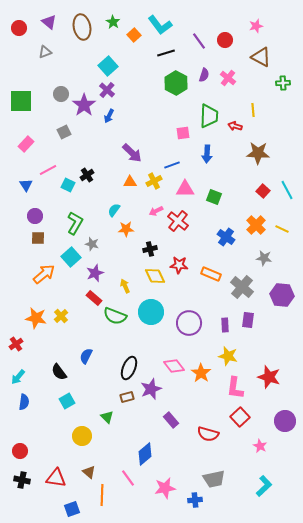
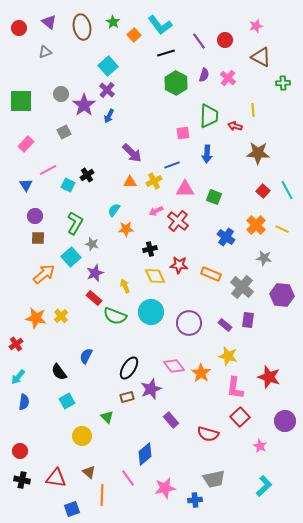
purple rectangle at (225, 325): rotated 48 degrees counterclockwise
black ellipse at (129, 368): rotated 10 degrees clockwise
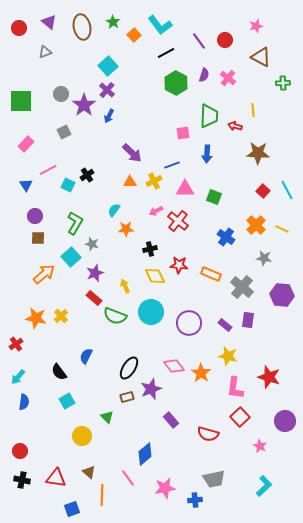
black line at (166, 53): rotated 12 degrees counterclockwise
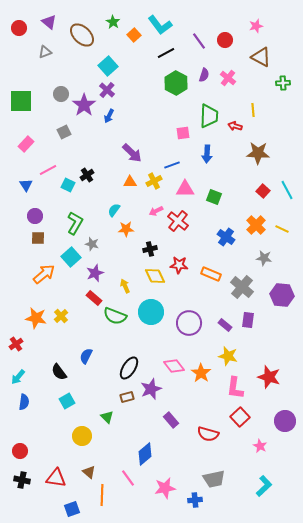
brown ellipse at (82, 27): moved 8 px down; rotated 35 degrees counterclockwise
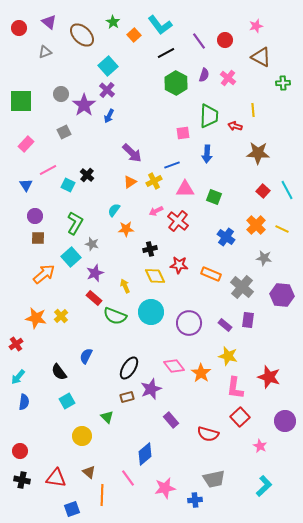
black cross at (87, 175): rotated 16 degrees counterclockwise
orange triangle at (130, 182): rotated 32 degrees counterclockwise
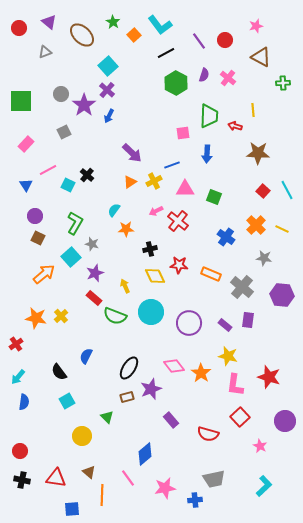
brown square at (38, 238): rotated 24 degrees clockwise
pink L-shape at (235, 388): moved 3 px up
blue square at (72, 509): rotated 14 degrees clockwise
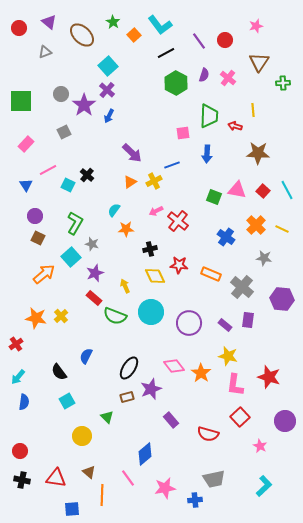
brown triangle at (261, 57): moved 2 px left, 5 px down; rotated 35 degrees clockwise
pink triangle at (185, 189): moved 52 px right, 1 px down; rotated 12 degrees clockwise
purple hexagon at (282, 295): moved 4 px down
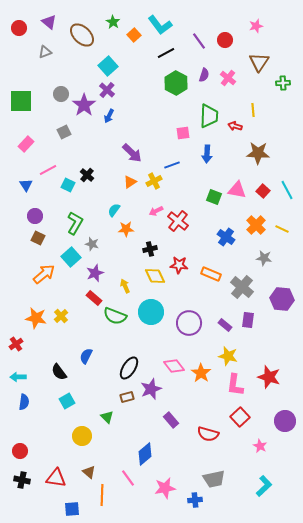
cyan arrow at (18, 377): rotated 49 degrees clockwise
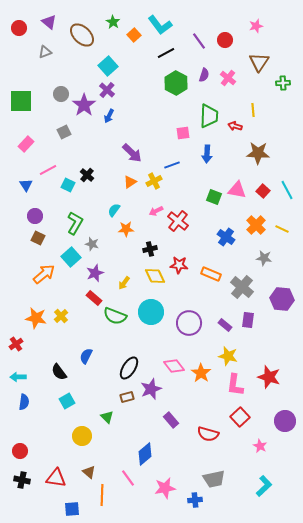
yellow arrow at (125, 286): moved 1 px left, 3 px up; rotated 120 degrees counterclockwise
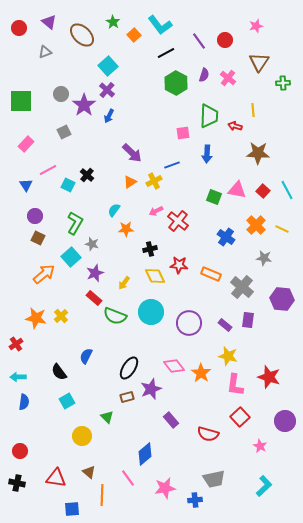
black cross at (22, 480): moved 5 px left, 3 px down
